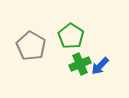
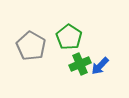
green pentagon: moved 2 px left, 1 px down
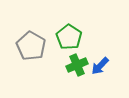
green cross: moved 3 px left, 1 px down
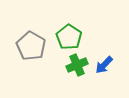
blue arrow: moved 4 px right, 1 px up
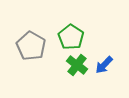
green pentagon: moved 2 px right
green cross: rotated 30 degrees counterclockwise
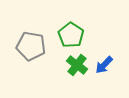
green pentagon: moved 2 px up
gray pentagon: rotated 20 degrees counterclockwise
